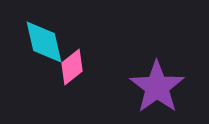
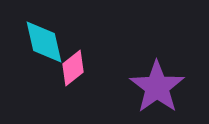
pink diamond: moved 1 px right, 1 px down
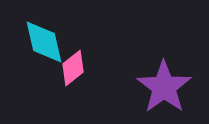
purple star: moved 7 px right
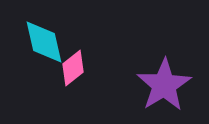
purple star: moved 2 px up; rotated 4 degrees clockwise
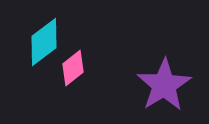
cyan diamond: rotated 66 degrees clockwise
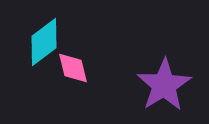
pink diamond: rotated 66 degrees counterclockwise
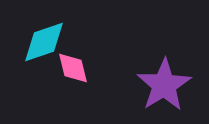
cyan diamond: rotated 18 degrees clockwise
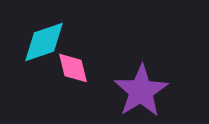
purple star: moved 23 px left, 6 px down
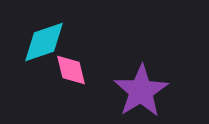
pink diamond: moved 2 px left, 2 px down
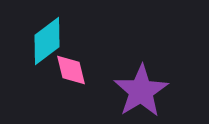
cyan diamond: moved 3 px right, 1 px up; rotated 18 degrees counterclockwise
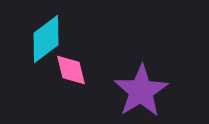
cyan diamond: moved 1 px left, 2 px up
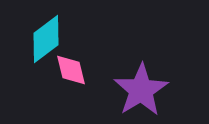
purple star: moved 1 px up
